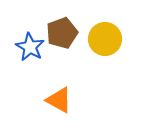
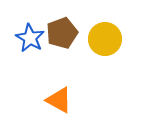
blue star: moved 9 px up
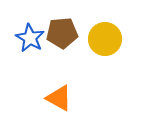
brown pentagon: rotated 16 degrees clockwise
orange triangle: moved 2 px up
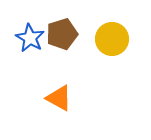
brown pentagon: moved 1 px down; rotated 12 degrees counterclockwise
yellow circle: moved 7 px right
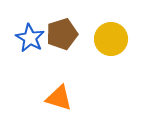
yellow circle: moved 1 px left
orange triangle: rotated 12 degrees counterclockwise
